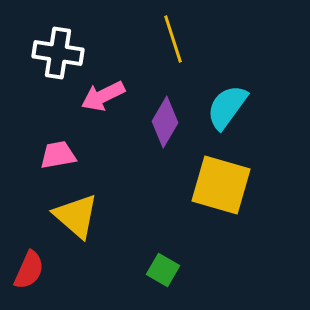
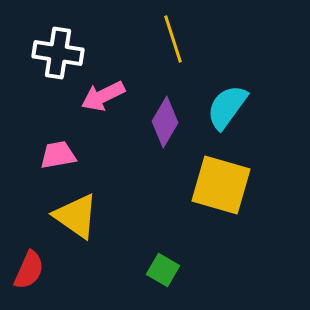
yellow triangle: rotated 6 degrees counterclockwise
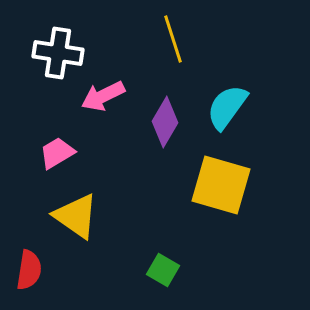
pink trapezoid: moved 1 px left, 2 px up; rotated 21 degrees counterclockwise
red semicircle: rotated 15 degrees counterclockwise
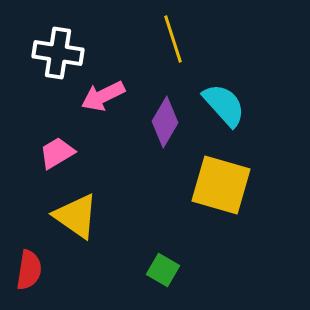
cyan semicircle: moved 3 px left, 2 px up; rotated 102 degrees clockwise
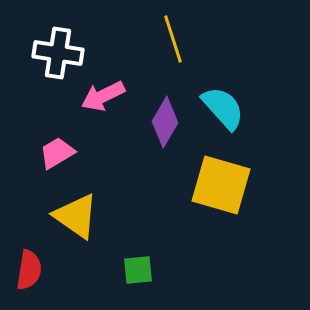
cyan semicircle: moved 1 px left, 3 px down
green square: moved 25 px left; rotated 36 degrees counterclockwise
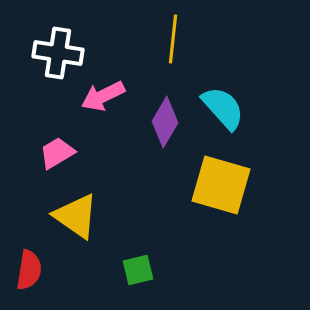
yellow line: rotated 24 degrees clockwise
green square: rotated 8 degrees counterclockwise
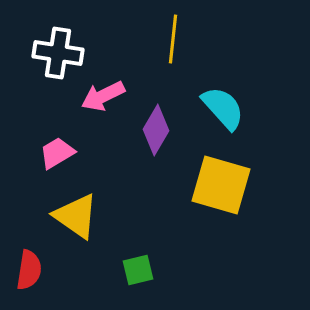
purple diamond: moved 9 px left, 8 px down
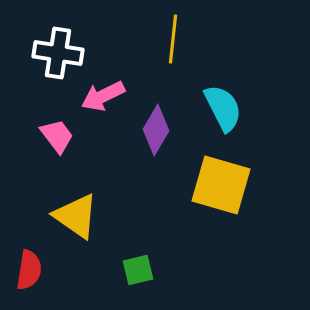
cyan semicircle: rotated 15 degrees clockwise
pink trapezoid: moved 17 px up; rotated 84 degrees clockwise
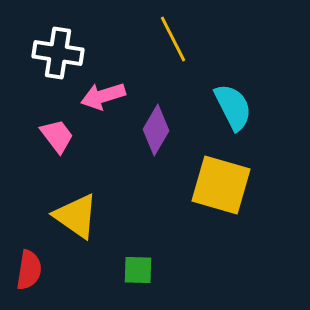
yellow line: rotated 33 degrees counterclockwise
pink arrow: rotated 9 degrees clockwise
cyan semicircle: moved 10 px right, 1 px up
green square: rotated 16 degrees clockwise
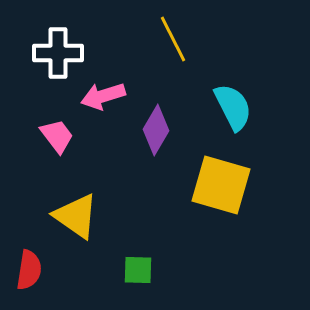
white cross: rotated 9 degrees counterclockwise
